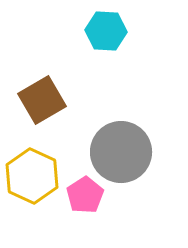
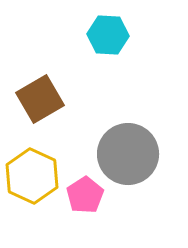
cyan hexagon: moved 2 px right, 4 px down
brown square: moved 2 px left, 1 px up
gray circle: moved 7 px right, 2 px down
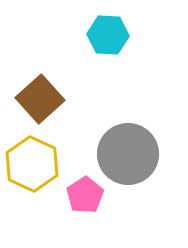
brown square: rotated 12 degrees counterclockwise
yellow hexagon: moved 12 px up
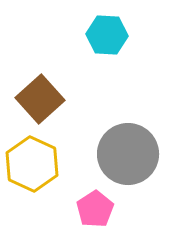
cyan hexagon: moved 1 px left
pink pentagon: moved 10 px right, 14 px down
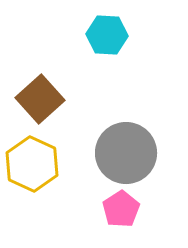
gray circle: moved 2 px left, 1 px up
pink pentagon: moved 26 px right
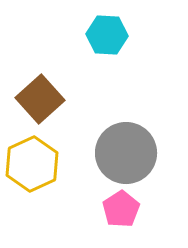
yellow hexagon: rotated 10 degrees clockwise
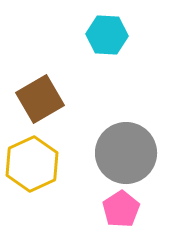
brown square: rotated 12 degrees clockwise
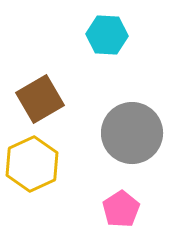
gray circle: moved 6 px right, 20 px up
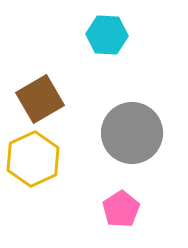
yellow hexagon: moved 1 px right, 5 px up
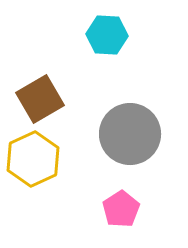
gray circle: moved 2 px left, 1 px down
